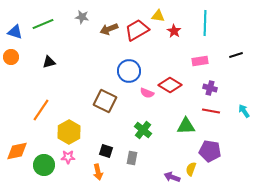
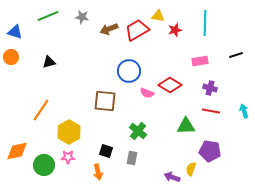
green line: moved 5 px right, 8 px up
red star: moved 1 px right, 1 px up; rotated 24 degrees clockwise
brown square: rotated 20 degrees counterclockwise
cyan arrow: rotated 16 degrees clockwise
green cross: moved 5 px left, 1 px down
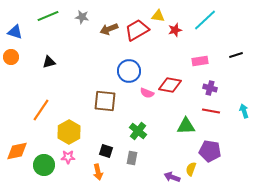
cyan line: moved 3 px up; rotated 45 degrees clockwise
red diamond: rotated 20 degrees counterclockwise
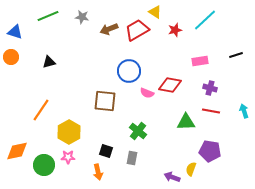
yellow triangle: moved 3 px left, 4 px up; rotated 24 degrees clockwise
green triangle: moved 4 px up
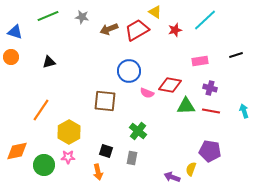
green triangle: moved 16 px up
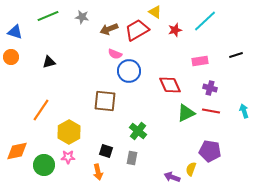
cyan line: moved 1 px down
red diamond: rotated 55 degrees clockwise
pink semicircle: moved 32 px left, 39 px up
green triangle: moved 7 px down; rotated 24 degrees counterclockwise
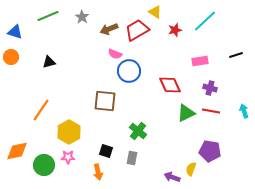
gray star: rotated 24 degrees clockwise
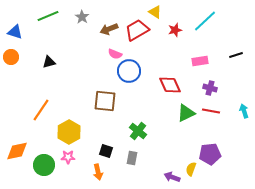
purple pentagon: moved 3 px down; rotated 15 degrees counterclockwise
